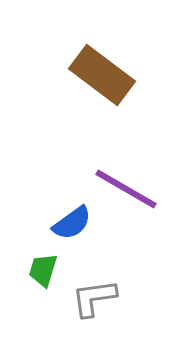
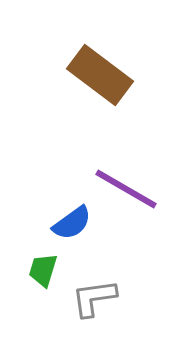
brown rectangle: moved 2 px left
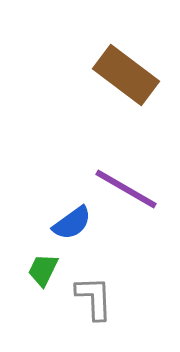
brown rectangle: moved 26 px right
green trapezoid: rotated 9 degrees clockwise
gray L-shape: rotated 96 degrees clockwise
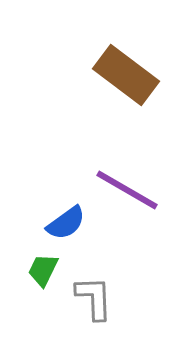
purple line: moved 1 px right, 1 px down
blue semicircle: moved 6 px left
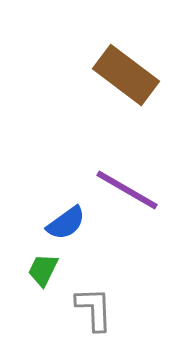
gray L-shape: moved 11 px down
